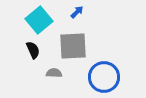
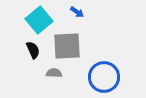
blue arrow: rotated 80 degrees clockwise
gray square: moved 6 px left
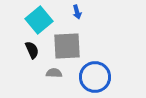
blue arrow: rotated 40 degrees clockwise
black semicircle: moved 1 px left
blue circle: moved 9 px left
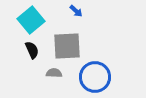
blue arrow: moved 1 px left, 1 px up; rotated 32 degrees counterclockwise
cyan square: moved 8 px left
